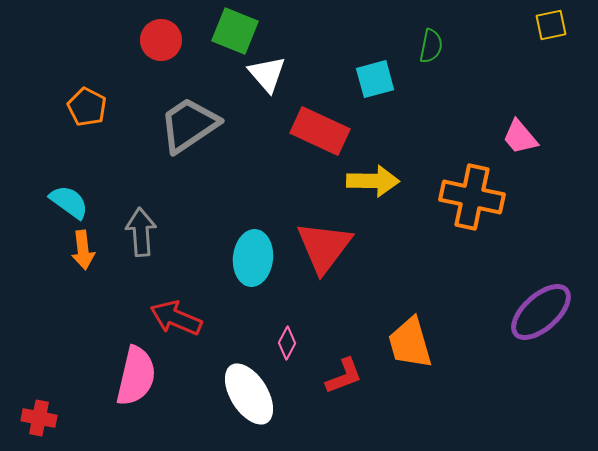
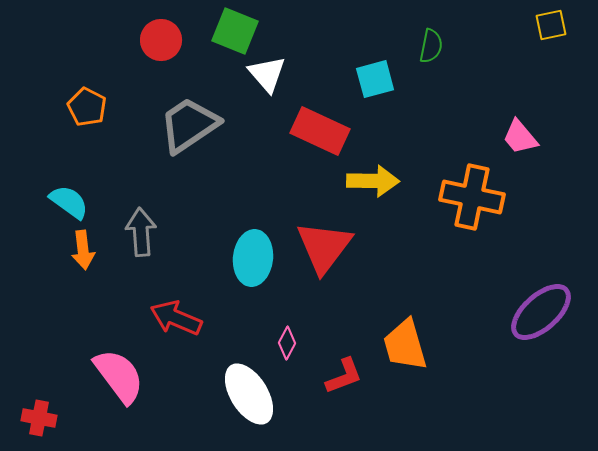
orange trapezoid: moved 5 px left, 2 px down
pink semicircle: moved 17 px left; rotated 50 degrees counterclockwise
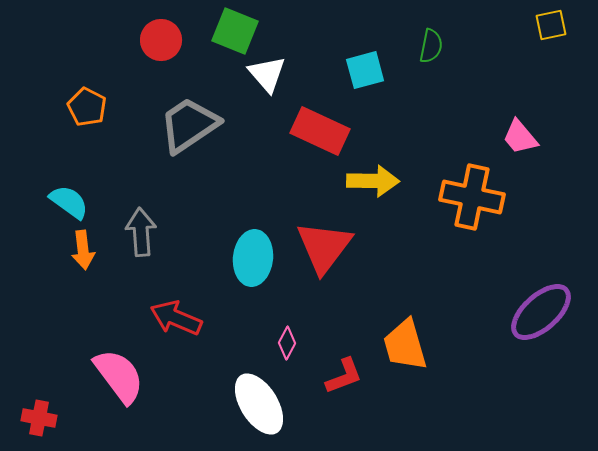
cyan square: moved 10 px left, 9 px up
white ellipse: moved 10 px right, 10 px down
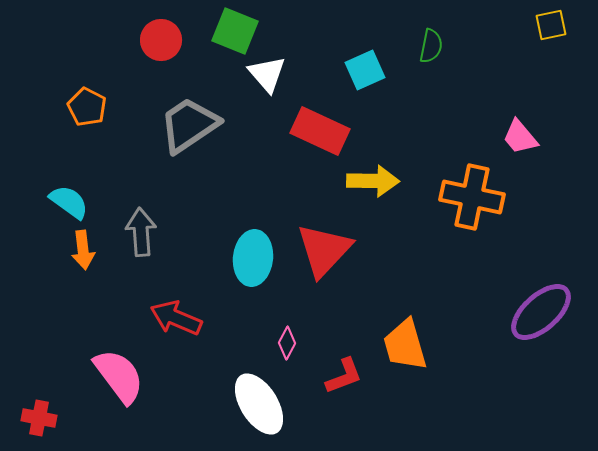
cyan square: rotated 9 degrees counterclockwise
red triangle: moved 3 px down; rotated 6 degrees clockwise
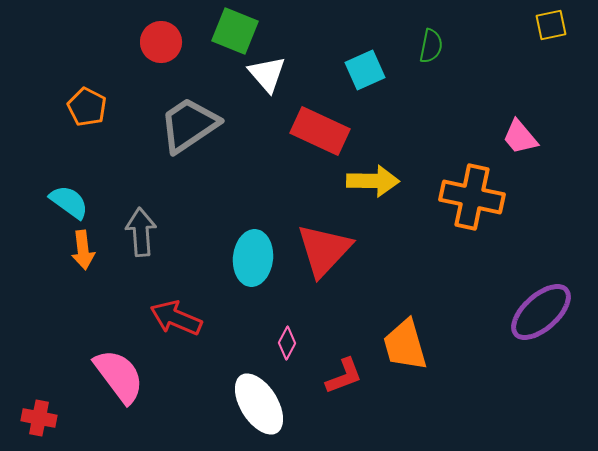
red circle: moved 2 px down
